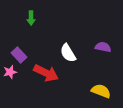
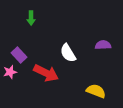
purple semicircle: moved 2 px up; rotated 14 degrees counterclockwise
yellow semicircle: moved 5 px left
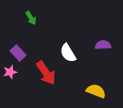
green arrow: rotated 32 degrees counterclockwise
purple rectangle: moved 1 px left, 2 px up
red arrow: rotated 30 degrees clockwise
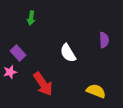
green arrow: rotated 40 degrees clockwise
purple semicircle: moved 1 px right, 5 px up; rotated 91 degrees clockwise
red arrow: moved 3 px left, 11 px down
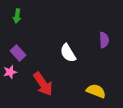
green arrow: moved 14 px left, 2 px up
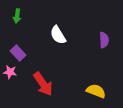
white semicircle: moved 10 px left, 18 px up
pink star: rotated 24 degrees clockwise
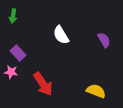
green arrow: moved 4 px left
white semicircle: moved 3 px right
purple semicircle: rotated 28 degrees counterclockwise
pink star: moved 1 px right
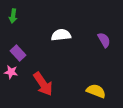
white semicircle: rotated 114 degrees clockwise
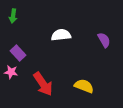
yellow semicircle: moved 12 px left, 5 px up
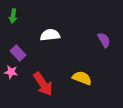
white semicircle: moved 11 px left
yellow semicircle: moved 2 px left, 8 px up
